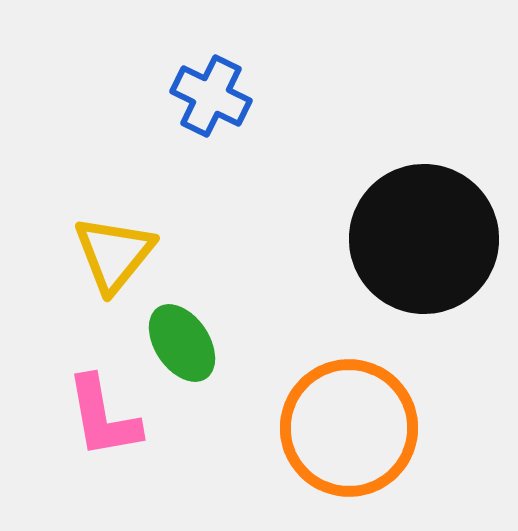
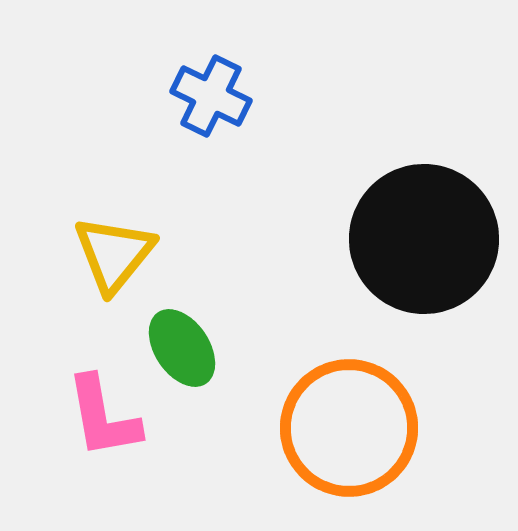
green ellipse: moved 5 px down
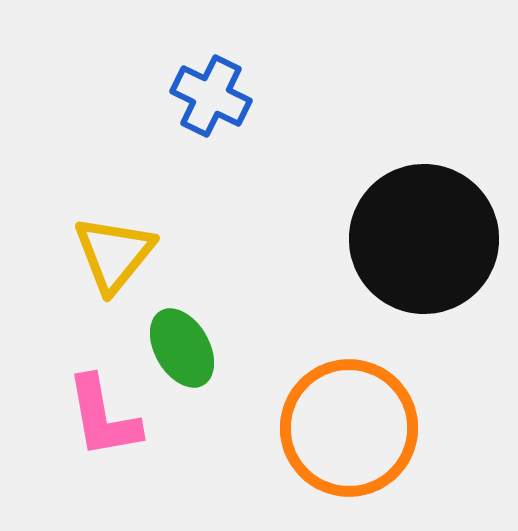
green ellipse: rotated 4 degrees clockwise
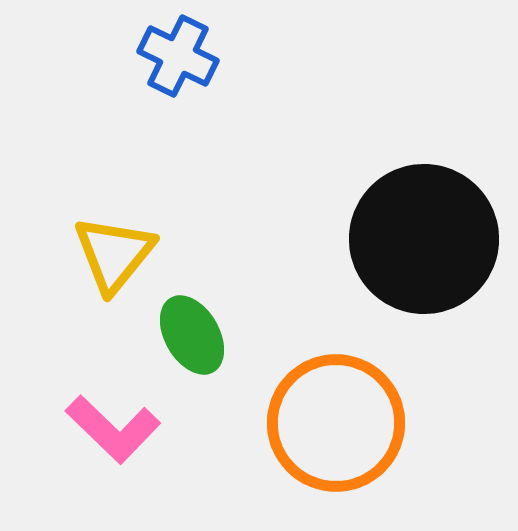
blue cross: moved 33 px left, 40 px up
green ellipse: moved 10 px right, 13 px up
pink L-shape: moved 10 px right, 12 px down; rotated 36 degrees counterclockwise
orange circle: moved 13 px left, 5 px up
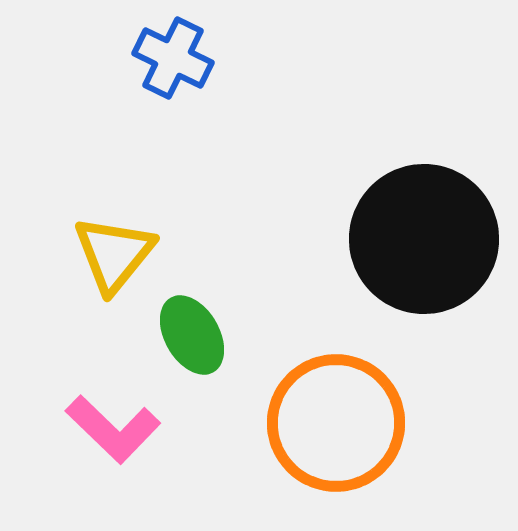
blue cross: moved 5 px left, 2 px down
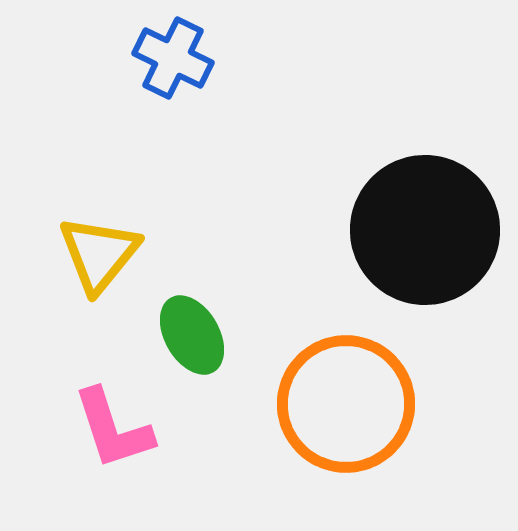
black circle: moved 1 px right, 9 px up
yellow triangle: moved 15 px left
orange circle: moved 10 px right, 19 px up
pink L-shape: rotated 28 degrees clockwise
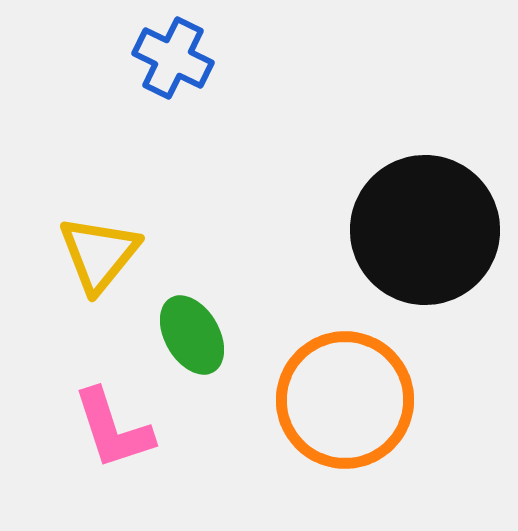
orange circle: moved 1 px left, 4 px up
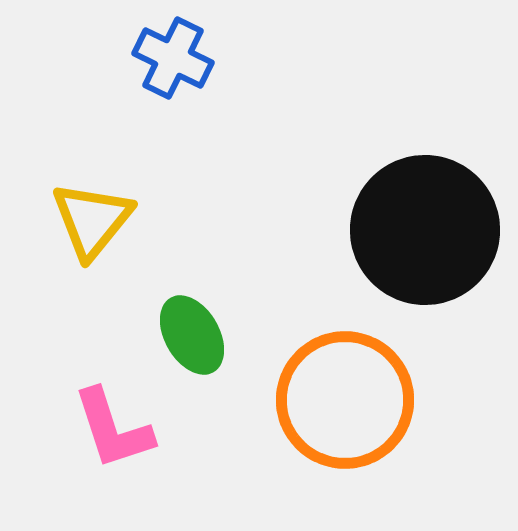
yellow triangle: moved 7 px left, 34 px up
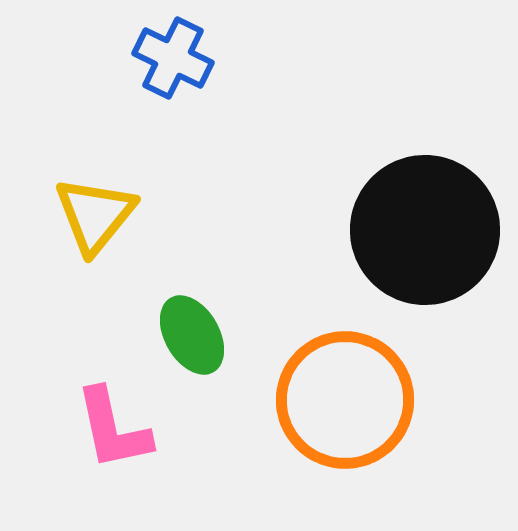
yellow triangle: moved 3 px right, 5 px up
pink L-shape: rotated 6 degrees clockwise
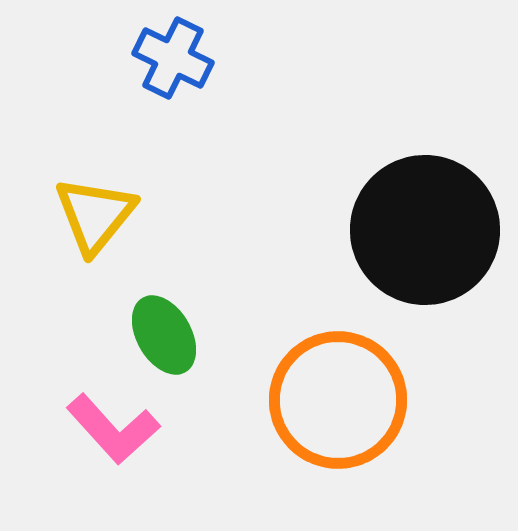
green ellipse: moved 28 px left
orange circle: moved 7 px left
pink L-shape: rotated 30 degrees counterclockwise
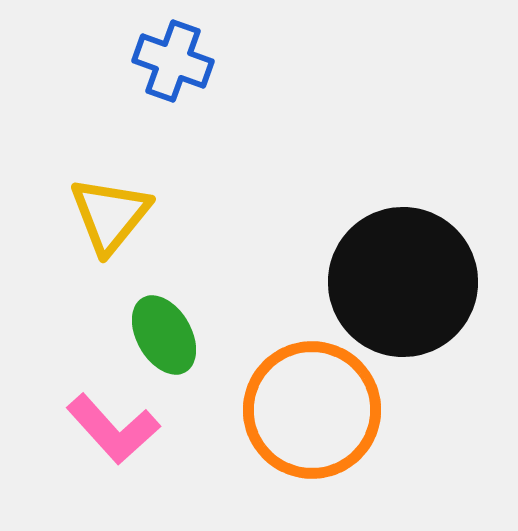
blue cross: moved 3 px down; rotated 6 degrees counterclockwise
yellow triangle: moved 15 px right
black circle: moved 22 px left, 52 px down
orange circle: moved 26 px left, 10 px down
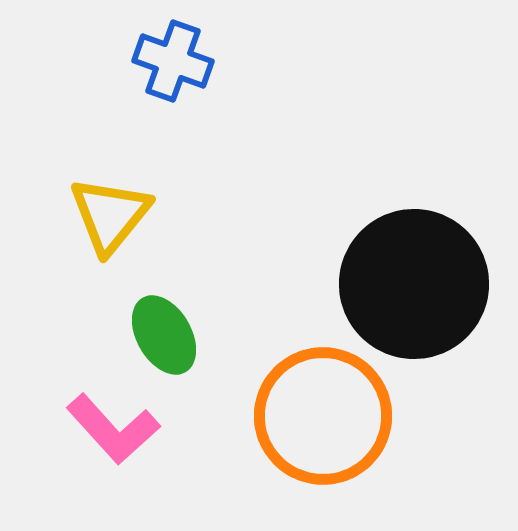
black circle: moved 11 px right, 2 px down
orange circle: moved 11 px right, 6 px down
